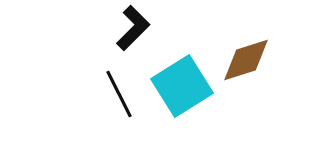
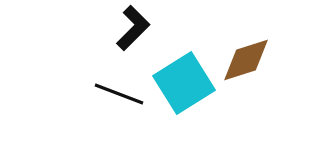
cyan square: moved 2 px right, 3 px up
black line: rotated 42 degrees counterclockwise
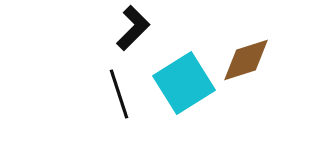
black line: rotated 51 degrees clockwise
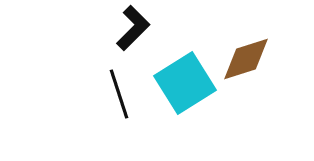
brown diamond: moved 1 px up
cyan square: moved 1 px right
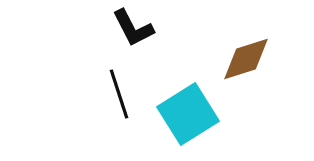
black L-shape: rotated 108 degrees clockwise
cyan square: moved 3 px right, 31 px down
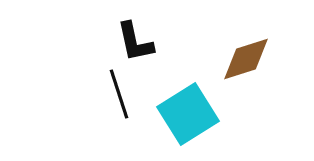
black L-shape: moved 2 px right, 14 px down; rotated 15 degrees clockwise
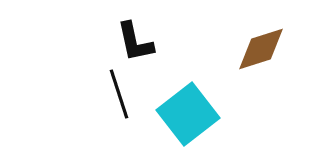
brown diamond: moved 15 px right, 10 px up
cyan square: rotated 6 degrees counterclockwise
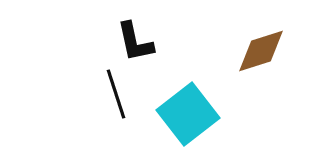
brown diamond: moved 2 px down
black line: moved 3 px left
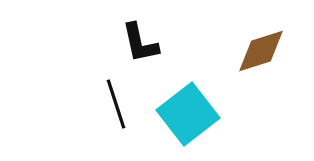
black L-shape: moved 5 px right, 1 px down
black line: moved 10 px down
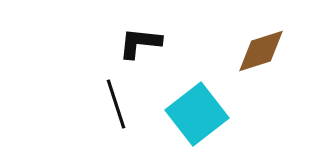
black L-shape: rotated 108 degrees clockwise
cyan square: moved 9 px right
